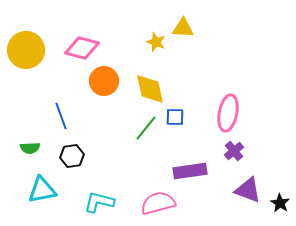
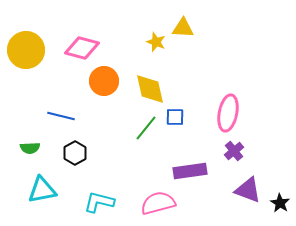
blue line: rotated 56 degrees counterclockwise
black hexagon: moved 3 px right, 3 px up; rotated 20 degrees counterclockwise
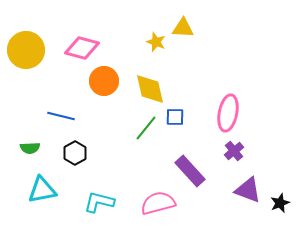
purple rectangle: rotated 56 degrees clockwise
black star: rotated 18 degrees clockwise
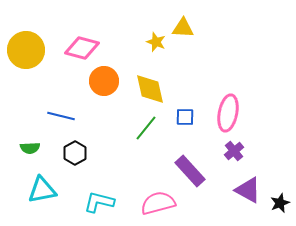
blue square: moved 10 px right
purple triangle: rotated 8 degrees clockwise
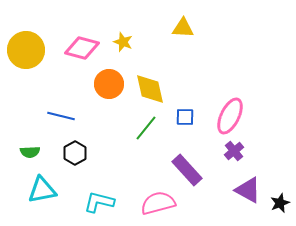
yellow star: moved 33 px left
orange circle: moved 5 px right, 3 px down
pink ellipse: moved 2 px right, 3 px down; rotated 15 degrees clockwise
green semicircle: moved 4 px down
purple rectangle: moved 3 px left, 1 px up
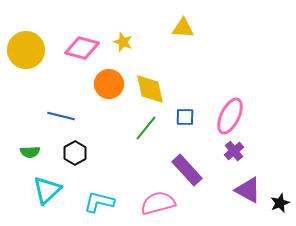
cyan triangle: moved 5 px right; rotated 32 degrees counterclockwise
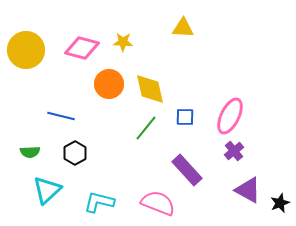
yellow star: rotated 18 degrees counterclockwise
pink semicircle: rotated 36 degrees clockwise
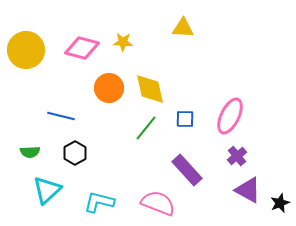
orange circle: moved 4 px down
blue square: moved 2 px down
purple cross: moved 3 px right, 5 px down
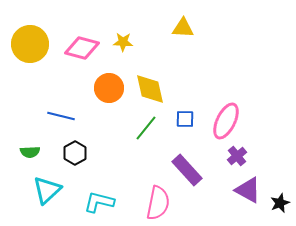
yellow circle: moved 4 px right, 6 px up
pink ellipse: moved 4 px left, 5 px down
pink semicircle: rotated 80 degrees clockwise
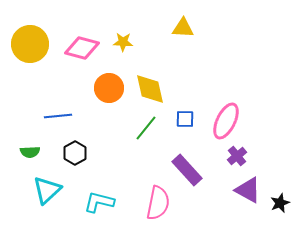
blue line: moved 3 px left; rotated 20 degrees counterclockwise
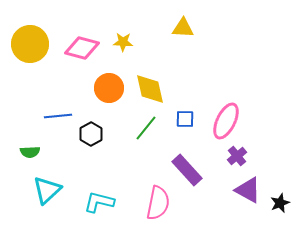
black hexagon: moved 16 px right, 19 px up
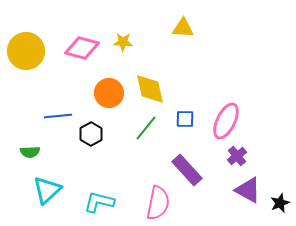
yellow circle: moved 4 px left, 7 px down
orange circle: moved 5 px down
